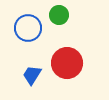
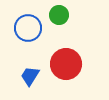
red circle: moved 1 px left, 1 px down
blue trapezoid: moved 2 px left, 1 px down
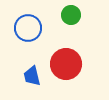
green circle: moved 12 px right
blue trapezoid: moved 2 px right; rotated 45 degrees counterclockwise
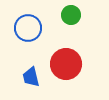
blue trapezoid: moved 1 px left, 1 px down
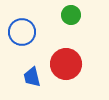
blue circle: moved 6 px left, 4 px down
blue trapezoid: moved 1 px right
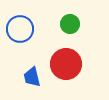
green circle: moved 1 px left, 9 px down
blue circle: moved 2 px left, 3 px up
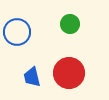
blue circle: moved 3 px left, 3 px down
red circle: moved 3 px right, 9 px down
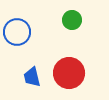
green circle: moved 2 px right, 4 px up
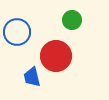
red circle: moved 13 px left, 17 px up
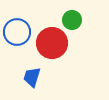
red circle: moved 4 px left, 13 px up
blue trapezoid: rotated 30 degrees clockwise
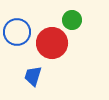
blue trapezoid: moved 1 px right, 1 px up
